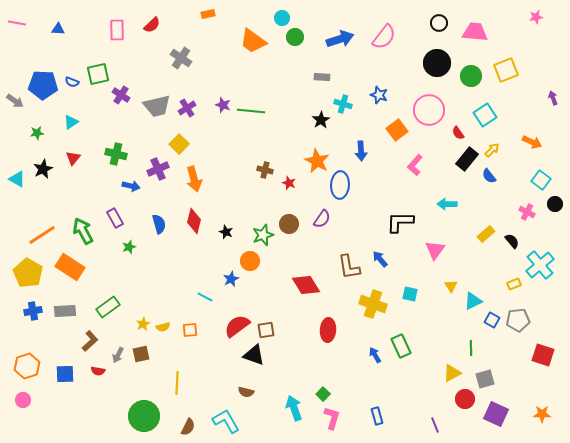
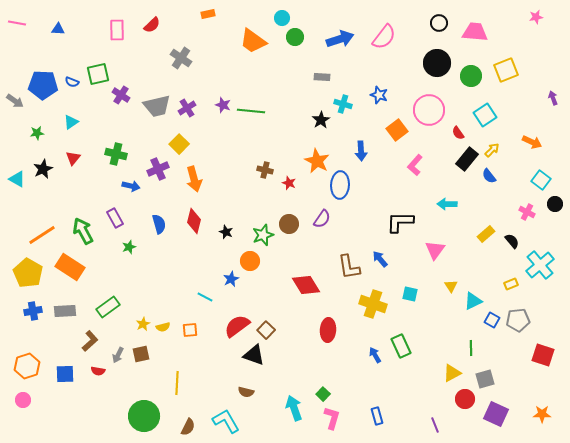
yellow rectangle at (514, 284): moved 3 px left
brown square at (266, 330): rotated 36 degrees counterclockwise
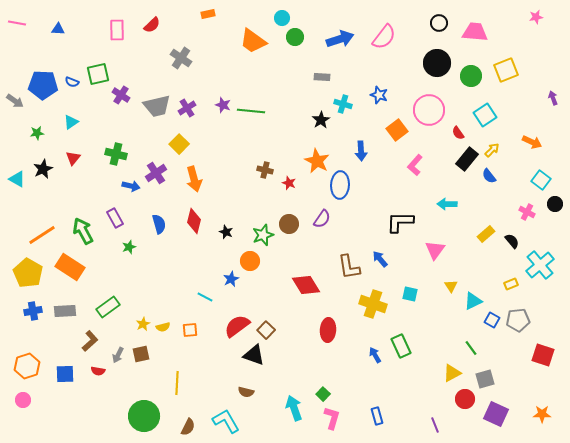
purple cross at (158, 169): moved 2 px left, 4 px down; rotated 10 degrees counterclockwise
green line at (471, 348): rotated 35 degrees counterclockwise
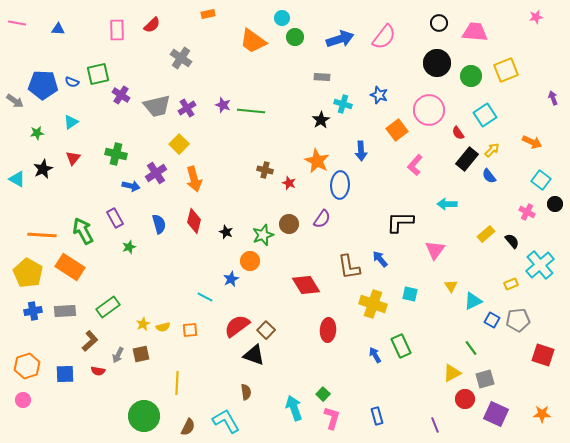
orange line at (42, 235): rotated 36 degrees clockwise
brown semicircle at (246, 392): rotated 112 degrees counterclockwise
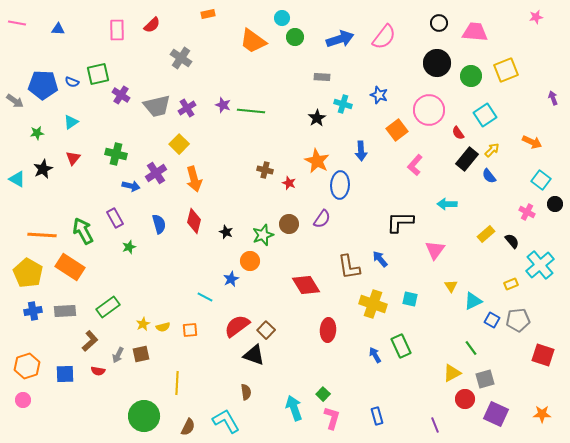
black star at (321, 120): moved 4 px left, 2 px up
cyan square at (410, 294): moved 5 px down
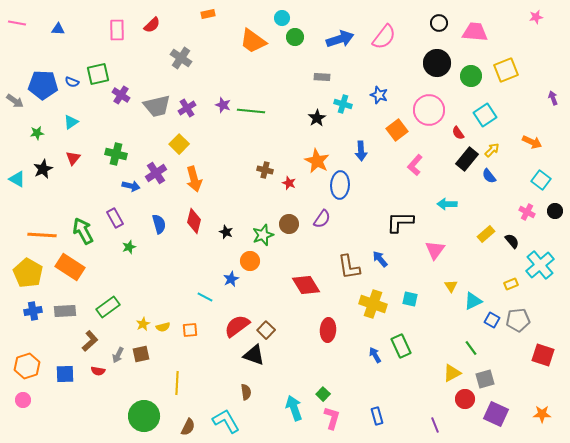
black circle at (555, 204): moved 7 px down
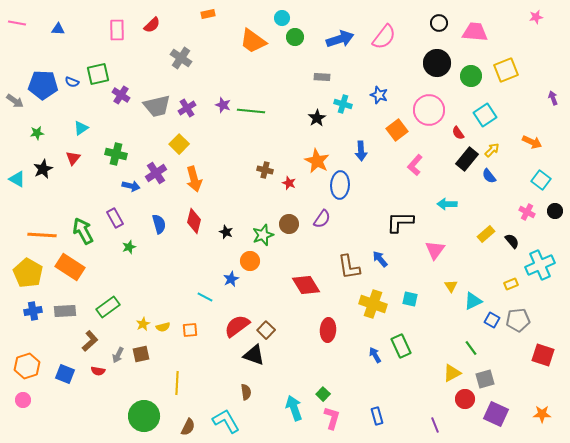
cyan triangle at (71, 122): moved 10 px right, 6 px down
cyan cross at (540, 265): rotated 16 degrees clockwise
blue square at (65, 374): rotated 24 degrees clockwise
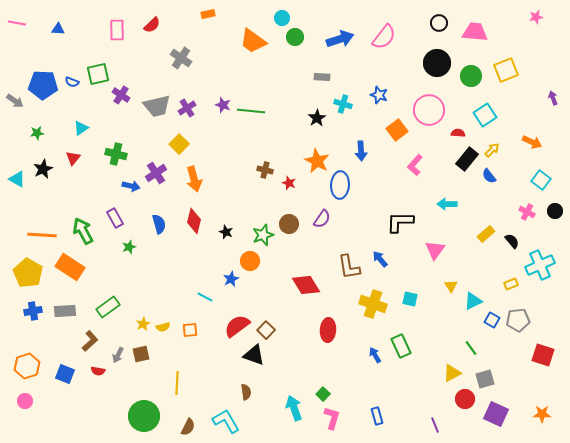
red semicircle at (458, 133): rotated 128 degrees clockwise
pink circle at (23, 400): moved 2 px right, 1 px down
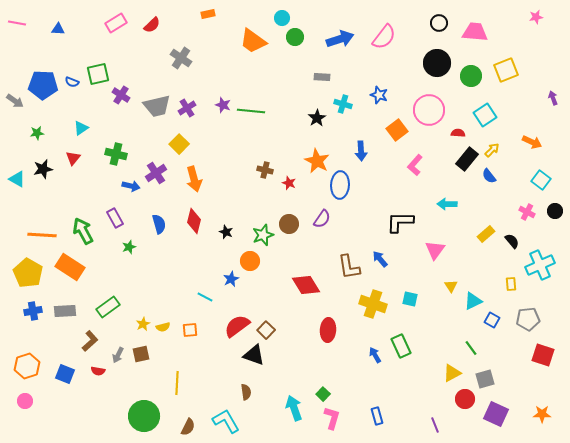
pink rectangle at (117, 30): moved 1 px left, 7 px up; rotated 60 degrees clockwise
black star at (43, 169): rotated 12 degrees clockwise
yellow rectangle at (511, 284): rotated 72 degrees counterclockwise
gray pentagon at (518, 320): moved 10 px right, 1 px up
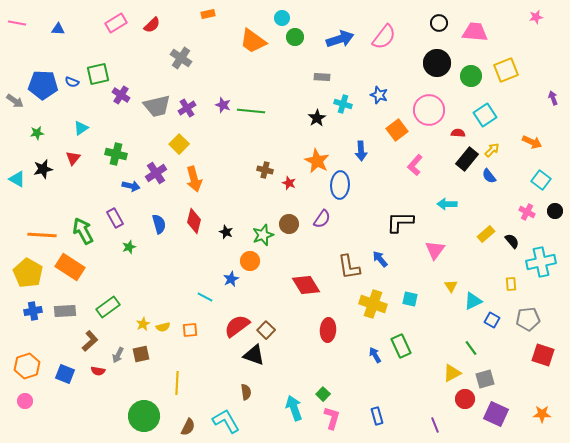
cyan cross at (540, 265): moved 1 px right, 3 px up; rotated 12 degrees clockwise
